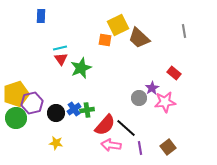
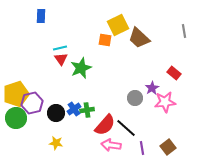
gray circle: moved 4 px left
purple line: moved 2 px right
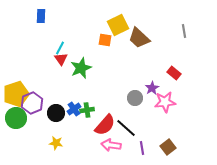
cyan line: rotated 48 degrees counterclockwise
purple hexagon: rotated 10 degrees counterclockwise
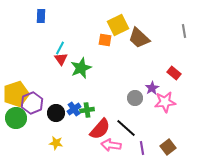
red semicircle: moved 5 px left, 4 px down
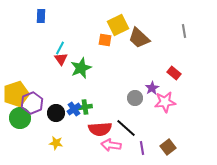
green cross: moved 2 px left, 3 px up
green circle: moved 4 px right
red semicircle: rotated 45 degrees clockwise
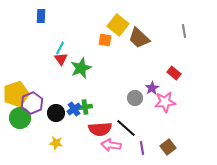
yellow square: rotated 25 degrees counterclockwise
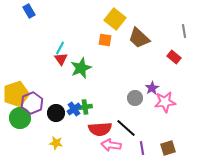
blue rectangle: moved 12 px left, 5 px up; rotated 32 degrees counterclockwise
yellow square: moved 3 px left, 6 px up
red rectangle: moved 16 px up
brown square: moved 1 px down; rotated 21 degrees clockwise
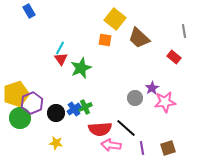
green cross: rotated 16 degrees counterclockwise
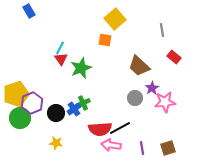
yellow square: rotated 10 degrees clockwise
gray line: moved 22 px left, 1 px up
brown trapezoid: moved 28 px down
green cross: moved 2 px left, 4 px up
black line: moved 6 px left; rotated 70 degrees counterclockwise
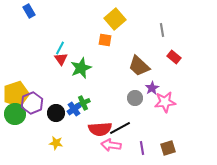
green circle: moved 5 px left, 4 px up
